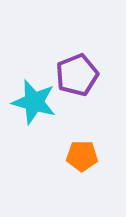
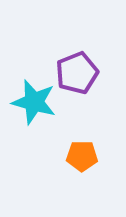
purple pentagon: moved 2 px up
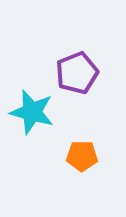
cyan star: moved 2 px left, 10 px down
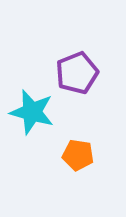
orange pentagon: moved 4 px left, 1 px up; rotated 8 degrees clockwise
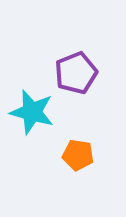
purple pentagon: moved 1 px left
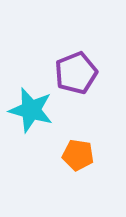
cyan star: moved 1 px left, 2 px up
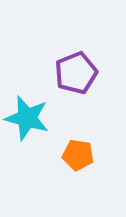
cyan star: moved 4 px left, 8 px down
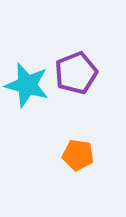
cyan star: moved 33 px up
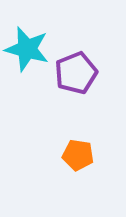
cyan star: moved 36 px up
